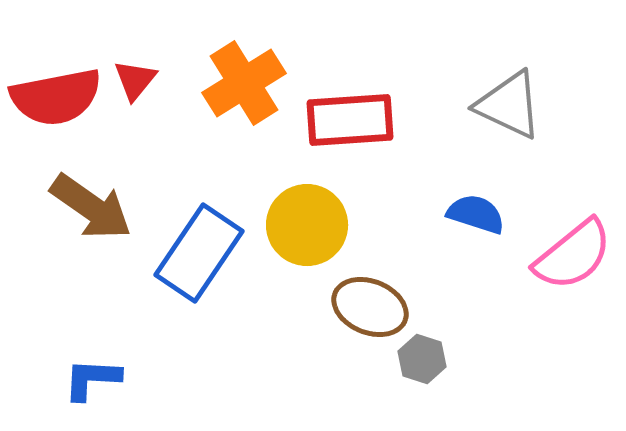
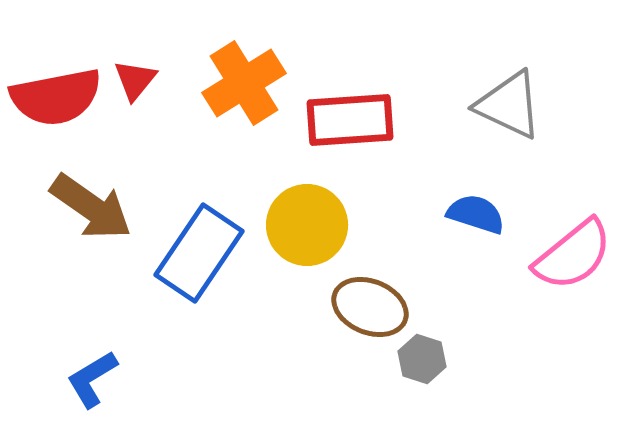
blue L-shape: rotated 34 degrees counterclockwise
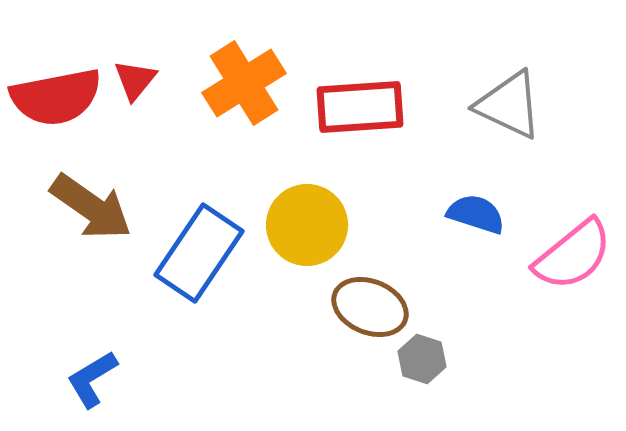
red rectangle: moved 10 px right, 13 px up
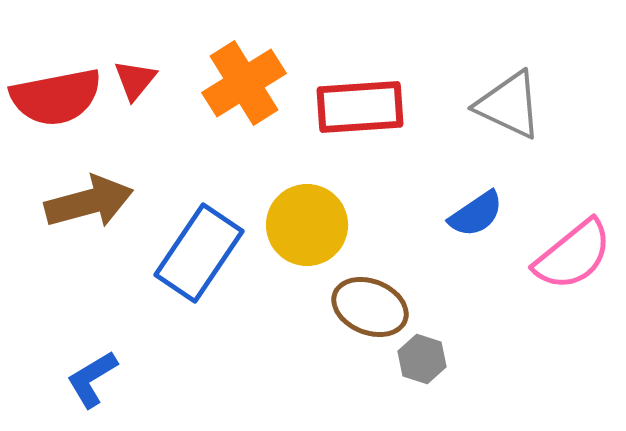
brown arrow: moved 2 px left, 5 px up; rotated 50 degrees counterclockwise
blue semicircle: rotated 128 degrees clockwise
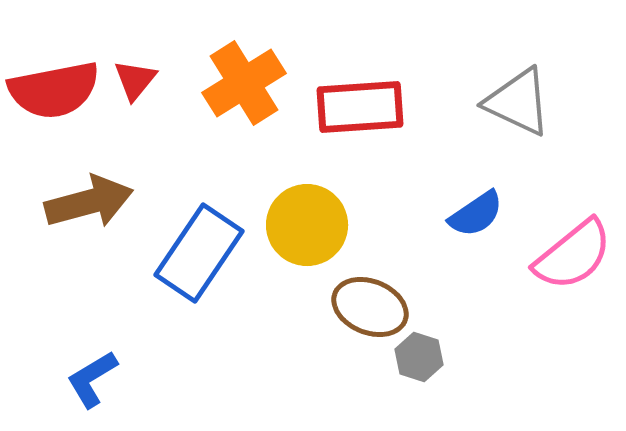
red semicircle: moved 2 px left, 7 px up
gray triangle: moved 9 px right, 3 px up
gray hexagon: moved 3 px left, 2 px up
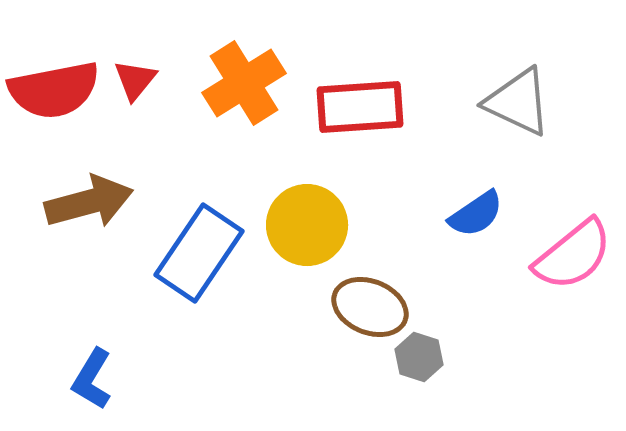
blue L-shape: rotated 28 degrees counterclockwise
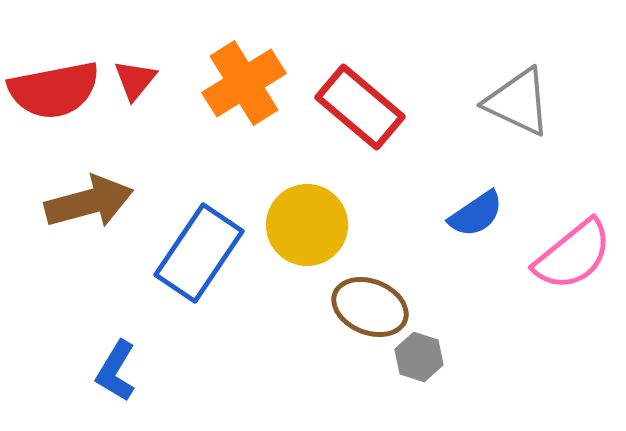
red rectangle: rotated 44 degrees clockwise
blue L-shape: moved 24 px right, 8 px up
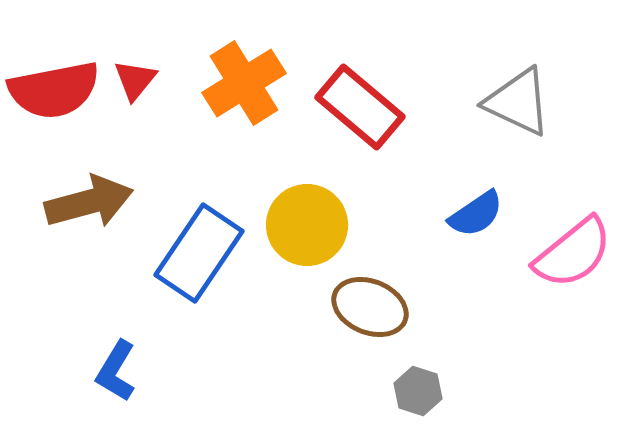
pink semicircle: moved 2 px up
gray hexagon: moved 1 px left, 34 px down
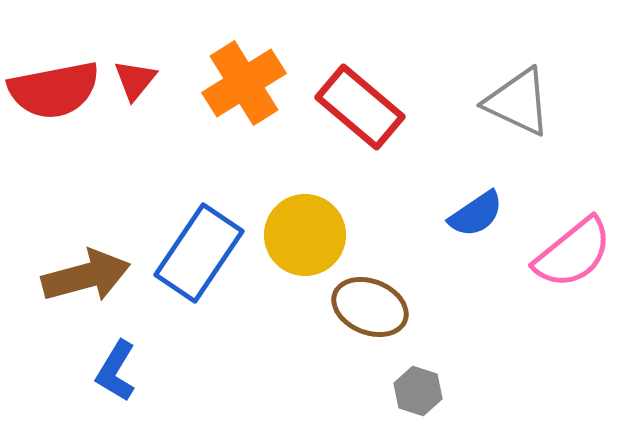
brown arrow: moved 3 px left, 74 px down
yellow circle: moved 2 px left, 10 px down
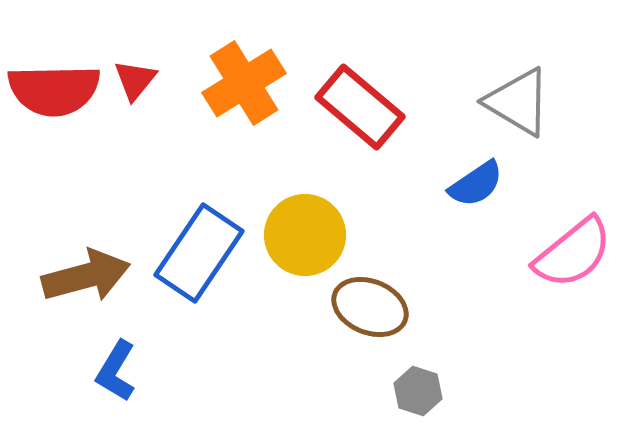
red semicircle: rotated 10 degrees clockwise
gray triangle: rotated 6 degrees clockwise
blue semicircle: moved 30 px up
